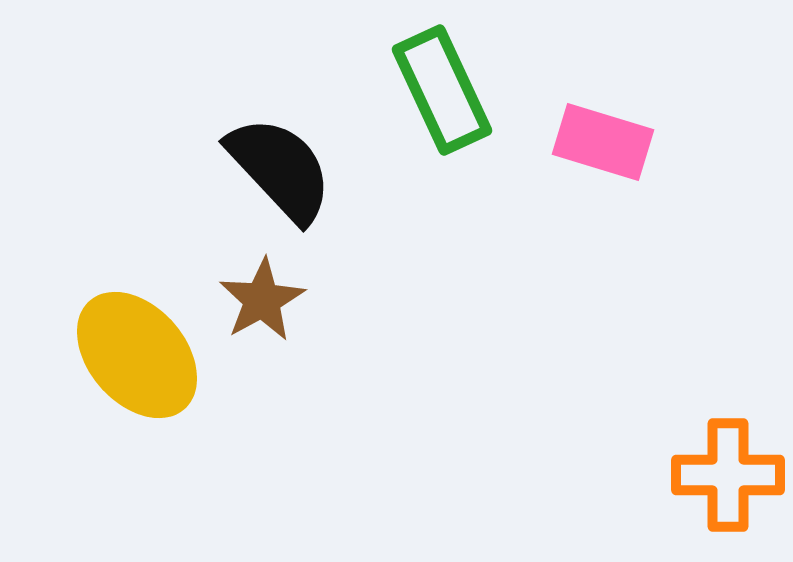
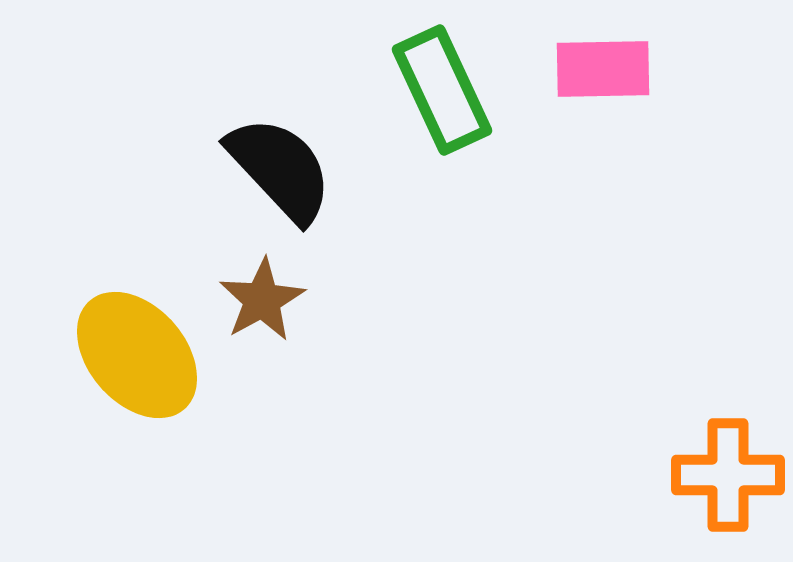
pink rectangle: moved 73 px up; rotated 18 degrees counterclockwise
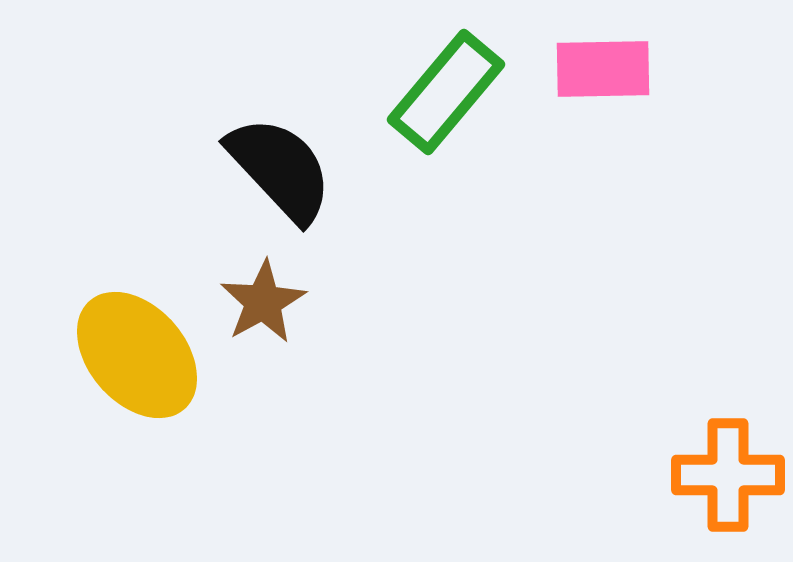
green rectangle: moved 4 px right, 2 px down; rotated 65 degrees clockwise
brown star: moved 1 px right, 2 px down
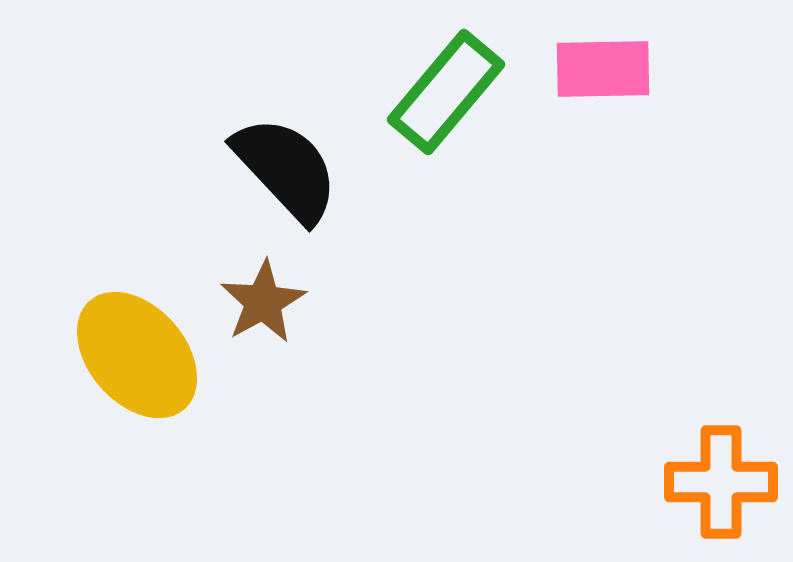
black semicircle: moved 6 px right
orange cross: moved 7 px left, 7 px down
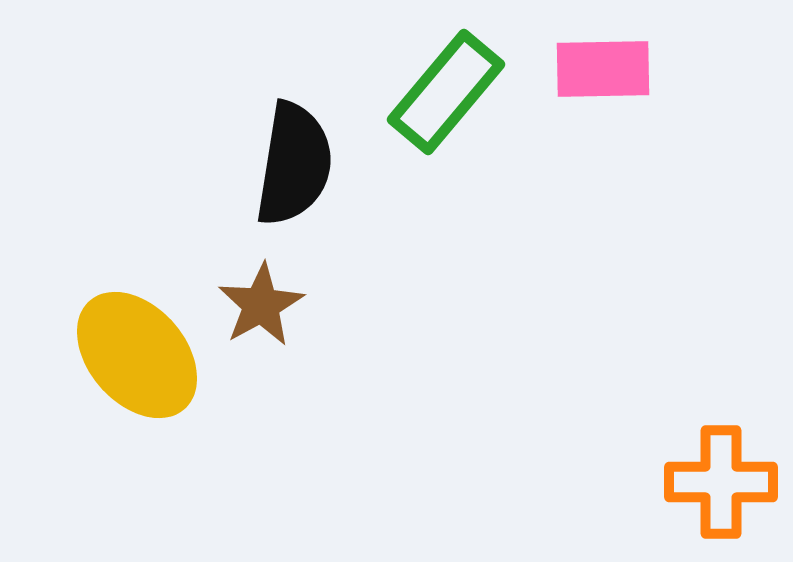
black semicircle: moved 8 px right, 5 px up; rotated 52 degrees clockwise
brown star: moved 2 px left, 3 px down
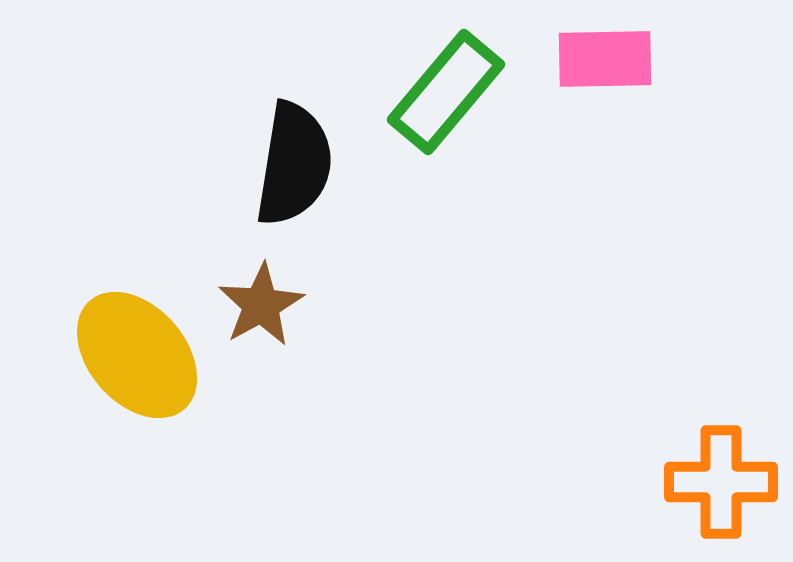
pink rectangle: moved 2 px right, 10 px up
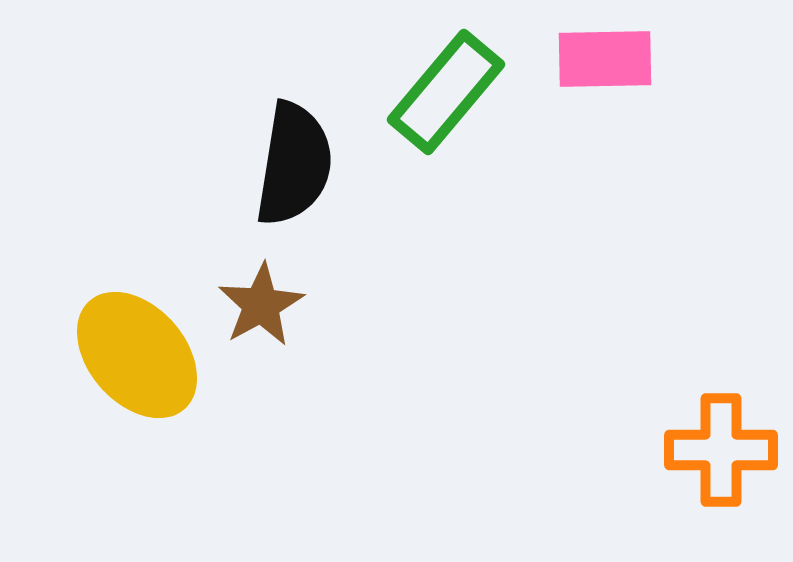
orange cross: moved 32 px up
